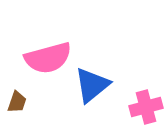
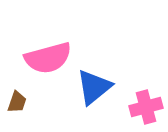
blue triangle: moved 2 px right, 2 px down
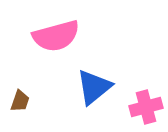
pink semicircle: moved 8 px right, 22 px up
brown trapezoid: moved 3 px right, 1 px up
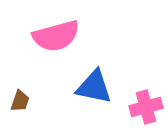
blue triangle: rotated 51 degrees clockwise
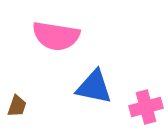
pink semicircle: rotated 24 degrees clockwise
brown trapezoid: moved 3 px left, 5 px down
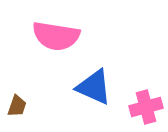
blue triangle: rotated 12 degrees clockwise
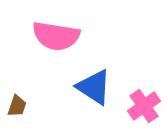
blue triangle: rotated 9 degrees clockwise
pink cross: moved 2 px left, 1 px up; rotated 20 degrees counterclockwise
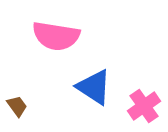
brown trapezoid: rotated 55 degrees counterclockwise
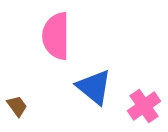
pink semicircle: rotated 81 degrees clockwise
blue triangle: rotated 6 degrees clockwise
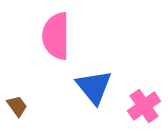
blue triangle: rotated 12 degrees clockwise
